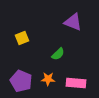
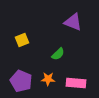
yellow square: moved 2 px down
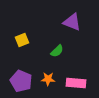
purple triangle: moved 1 px left
green semicircle: moved 1 px left, 3 px up
